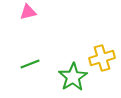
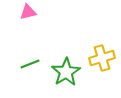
green star: moved 7 px left, 5 px up
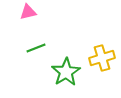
green line: moved 6 px right, 16 px up
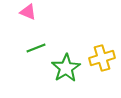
pink triangle: rotated 36 degrees clockwise
green star: moved 4 px up
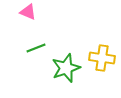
yellow cross: rotated 25 degrees clockwise
green star: rotated 12 degrees clockwise
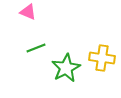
green star: rotated 8 degrees counterclockwise
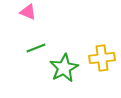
yellow cross: rotated 15 degrees counterclockwise
green star: moved 2 px left
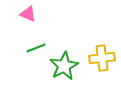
pink triangle: moved 2 px down
green star: moved 2 px up
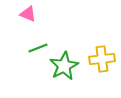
green line: moved 2 px right
yellow cross: moved 1 px down
